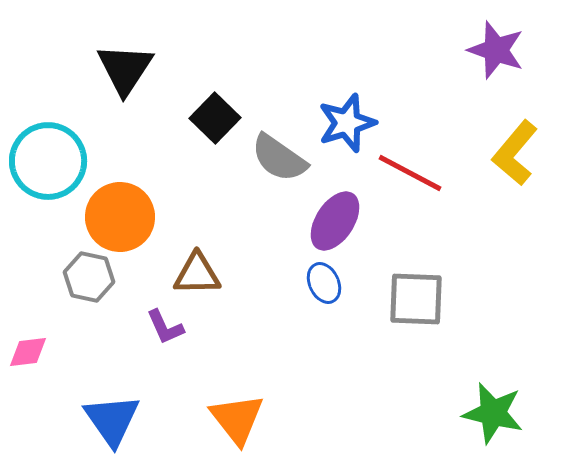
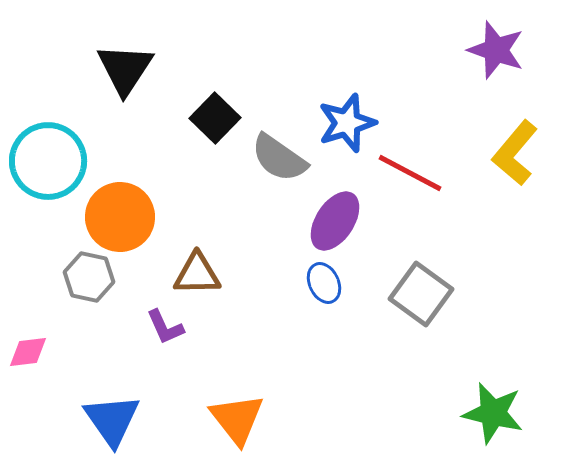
gray square: moved 5 px right, 5 px up; rotated 34 degrees clockwise
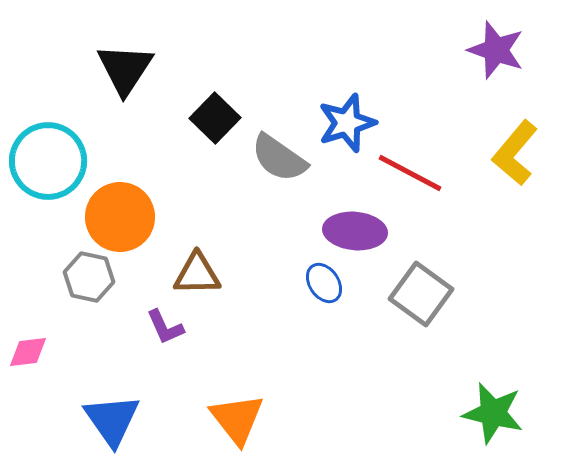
purple ellipse: moved 20 px right, 10 px down; rotated 62 degrees clockwise
blue ellipse: rotated 9 degrees counterclockwise
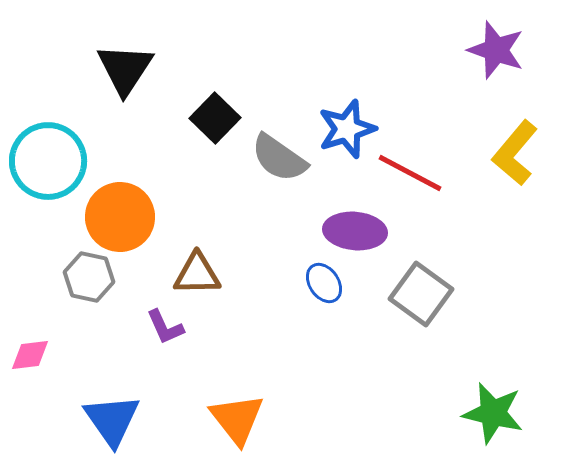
blue star: moved 6 px down
pink diamond: moved 2 px right, 3 px down
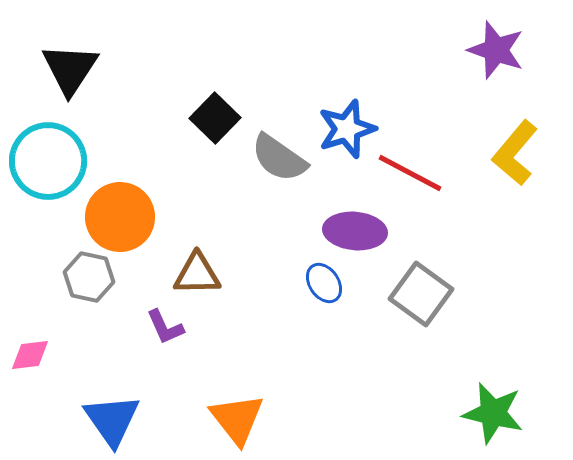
black triangle: moved 55 px left
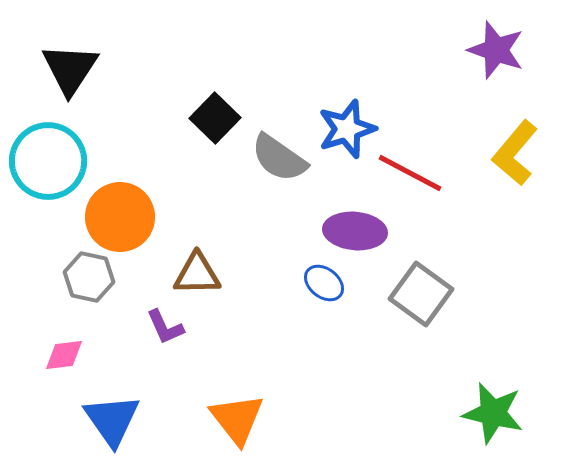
blue ellipse: rotated 18 degrees counterclockwise
pink diamond: moved 34 px right
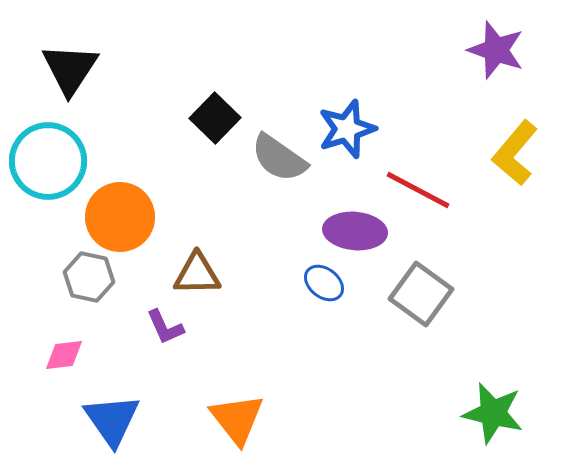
red line: moved 8 px right, 17 px down
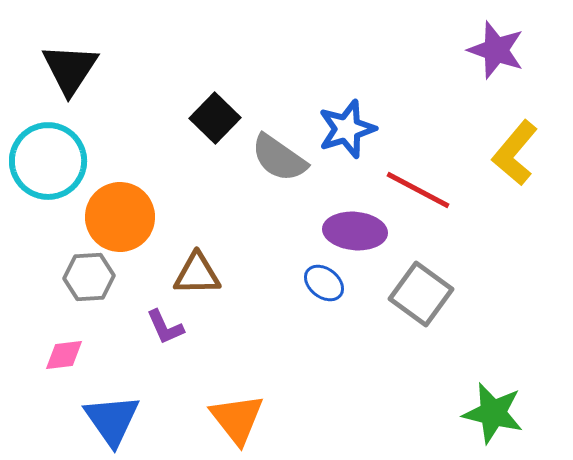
gray hexagon: rotated 15 degrees counterclockwise
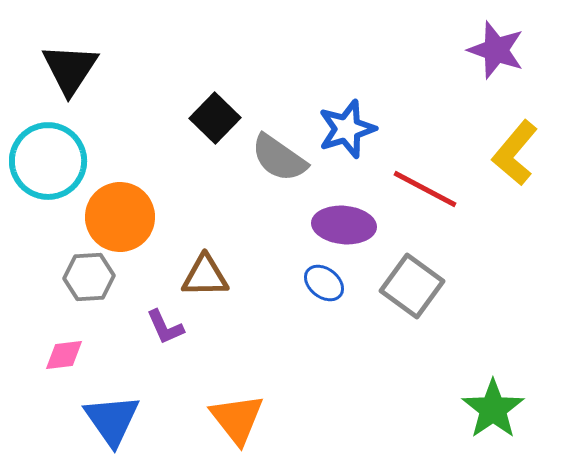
red line: moved 7 px right, 1 px up
purple ellipse: moved 11 px left, 6 px up
brown triangle: moved 8 px right, 2 px down
gray square: moved 9 px left, 8 px up
green star: moved 4 px up; rotated 24 degrees clockwise
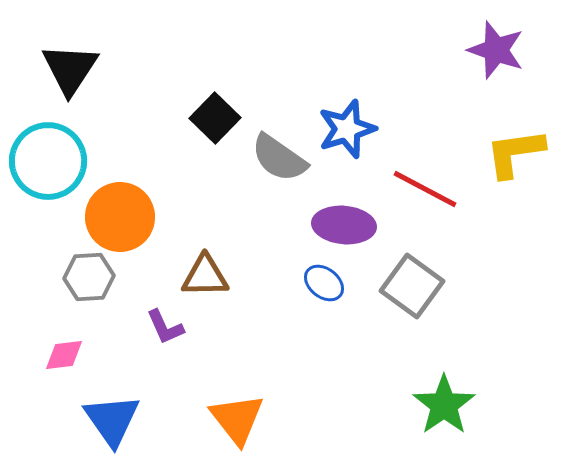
yellow L-shape: rotated 42 degrees clockwise
green star: moved 49 px left, 4 px up
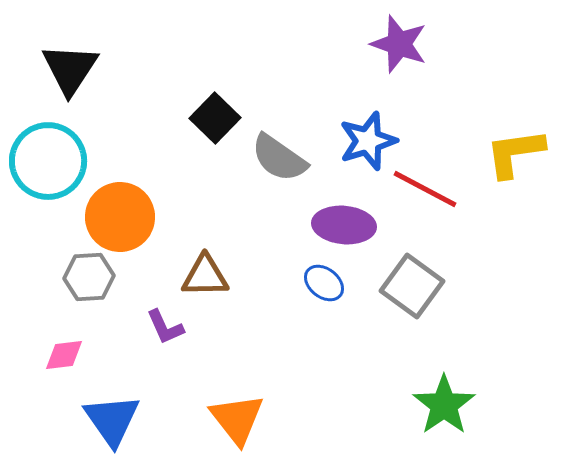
purple star: moved 97 px left, 6 px up
blue star: moved 21 px right, 12 px down
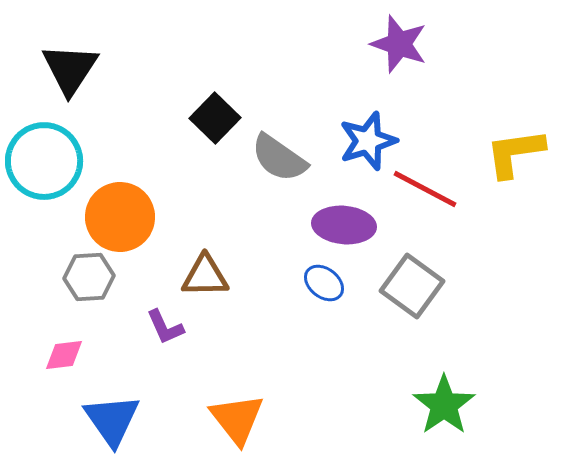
cyan circle: moved 4 px left
